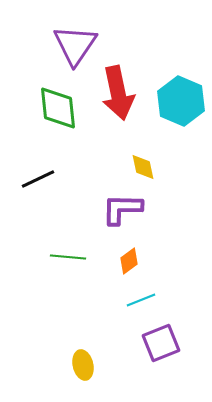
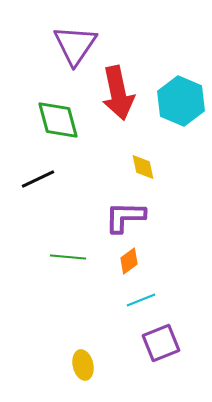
green diamond: moved 12 px down; rotated 9 degrees counterclockwise
purple L-shape: moved 3 px right, 8 px down
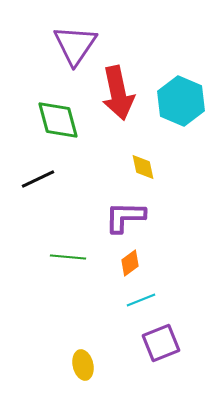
orange diamond: moved 1 px right, 2 px down
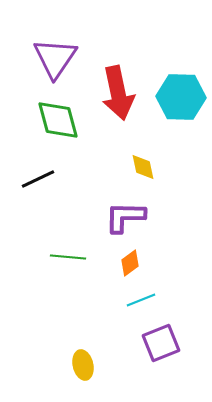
purple triangle: moved 20 px left, 13 px down
cyan hexagon: moved 4 px up; rotated 21 degrees counterclockwise
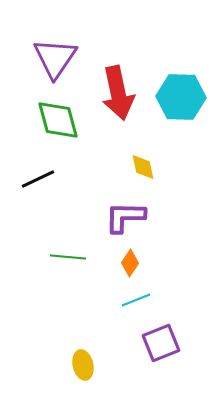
orange diamond: rotated 20 degrees counterclockwise
cyan line: moved 5 px left
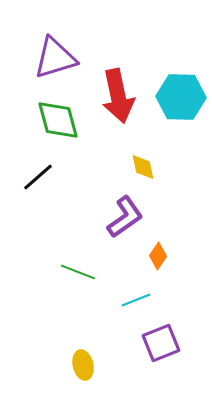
purple triangle: rotated 39 degrees clockwise
red arrow: moved 3 px down
black line: moved 2 px up; rotated 16 degrees counterclockwise
purple L-shape: rotated 144 degrees clockwise
green line: moved 10 px right, 15 px down; rotated 16 degrees clockwise
orange diamond: moved 28 px right, 7 px up
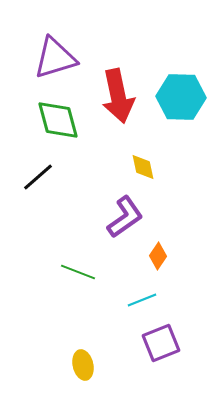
cyan line: moved 6 px right
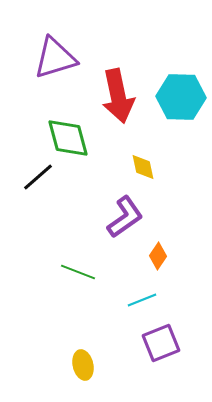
green diamond: moved 10 px right, 18 px down
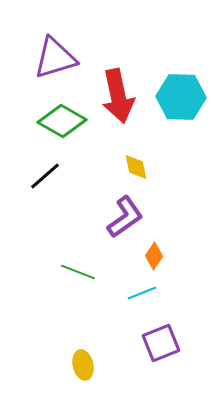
green diamond: moved 6 px left, 17 px up; rotated 45 degrees counterclockwise
yellow diamond: moved 7 px left
black line: moved 7 px right, 1 px up
orange diamond: moved 4 px left
cyan line: moved 7 px up
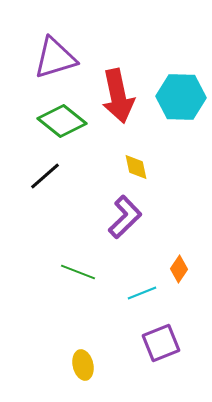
green diamond: rotated 9 degrees clockwise
purple L-shape: rotated 9 degrees counterclockwise
orange diamond: moved 25 px right, 13 px down
